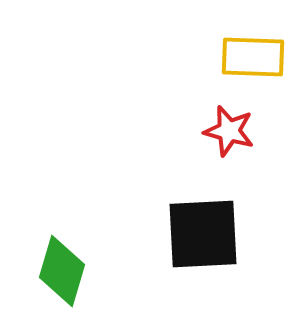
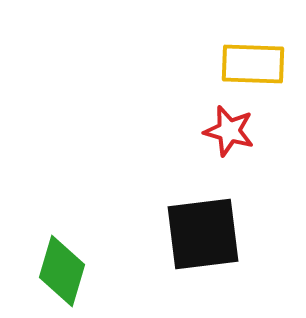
yellow rectangle: moved 7 px down
black square: rotated 4 degrees counterclockwise
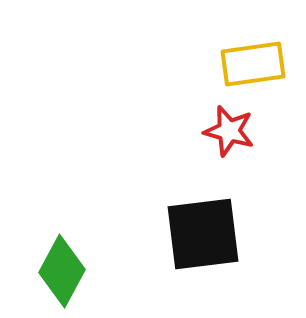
yellow rectangle: rotated 10 degrees counterclockwise
green diamond: rotated 12 degrees clockwise
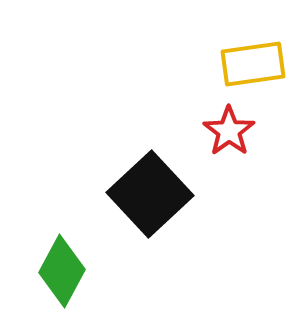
red star: rotated 21 degrees clockwise
black square: moved 53 px left, 40 px up; rotated 36 degrees counterclockwise
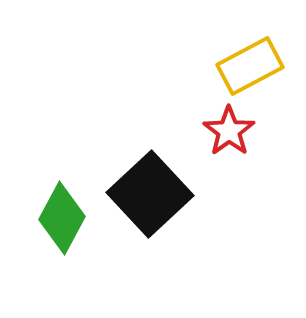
yellow rectangle: moved 3 px left, 2 px down; rotated 20 degrees counterclockwise
green diamond: moved 53 px up
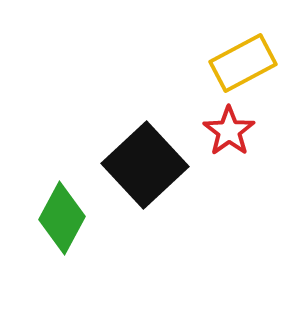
yellow rectangle: moved 7 px left, 3 px up
black square: moved 5 px left, 29 px up
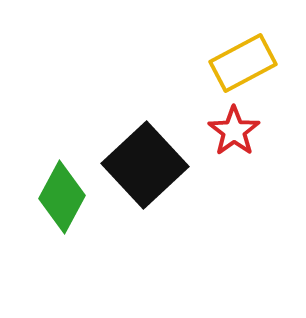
red star: moved 5 px right
green diamond: moved 21 px up
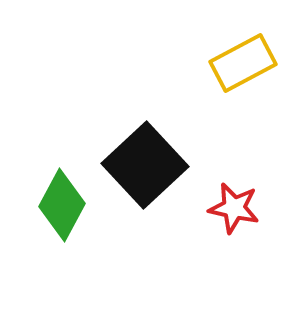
red star: moved 77 px down; rotated 24 degrees counterclockwise
green diamond: moved 8 px down
